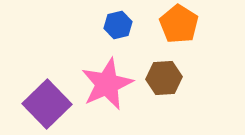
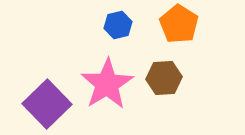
pink star: rotated 8 degrees counterclockwise
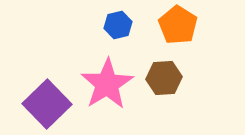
orange pentagon: moved 1 px left, 1 px down
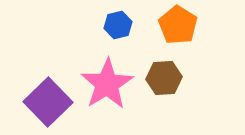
purple square: moved 1 px right, 2 px up
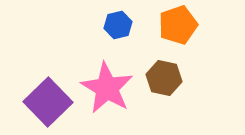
orange pentagon: rotated 21 degrees clockwise
brown hexagon: rotated 16 degrees clockwise
pink star: moved 4 px down; rotated 10 degrees counterclockwise
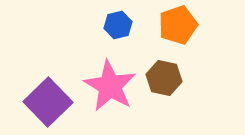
pink star: moved 3 px right, 2 px up
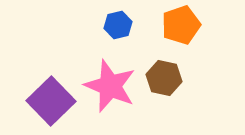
orange pentagon: moved 3 px right
pink star: rotated 8 degrees counterclockwise
purple square: moved 3 px right, 1 px up
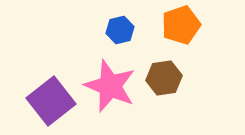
blue hexagon: moved 2 px right, 5 px down
brown hexagon: rotated 20 degrees counterclockwise
purple square: rotated 6 degrees clockwise
